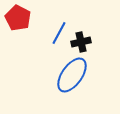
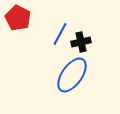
blue line: moved 1 px right, 1 px down
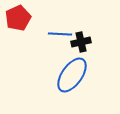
red pentagon: rotated 20 degrees clockwise
blue line: rotated 65 degrees clockwise
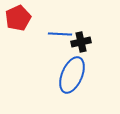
blue ellipse: rotated 12 degrees counterclockwise
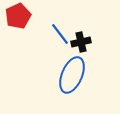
red pentagon: moved 2 px up
blue line: rotated 50 degrees clockwise
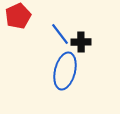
black cross: rotated 12 degrees clockwise
blue ellipse: moved 7 px left, 4 px up; rotated 9 degrees counterclockwise
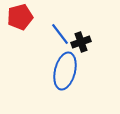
red pentagon: moved 2 px right, 1 px down; rotated 10 degrees clockwise
black cross: rotated 18 degrees counterclockwise
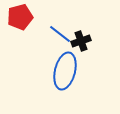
blue line: rotated 15 degrees counterclockwise
black cross: moved 1 px up
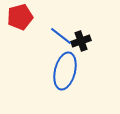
blue line: moved 1 px right, 2 px down
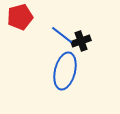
blue line: moved 1 px right, 1 px up
